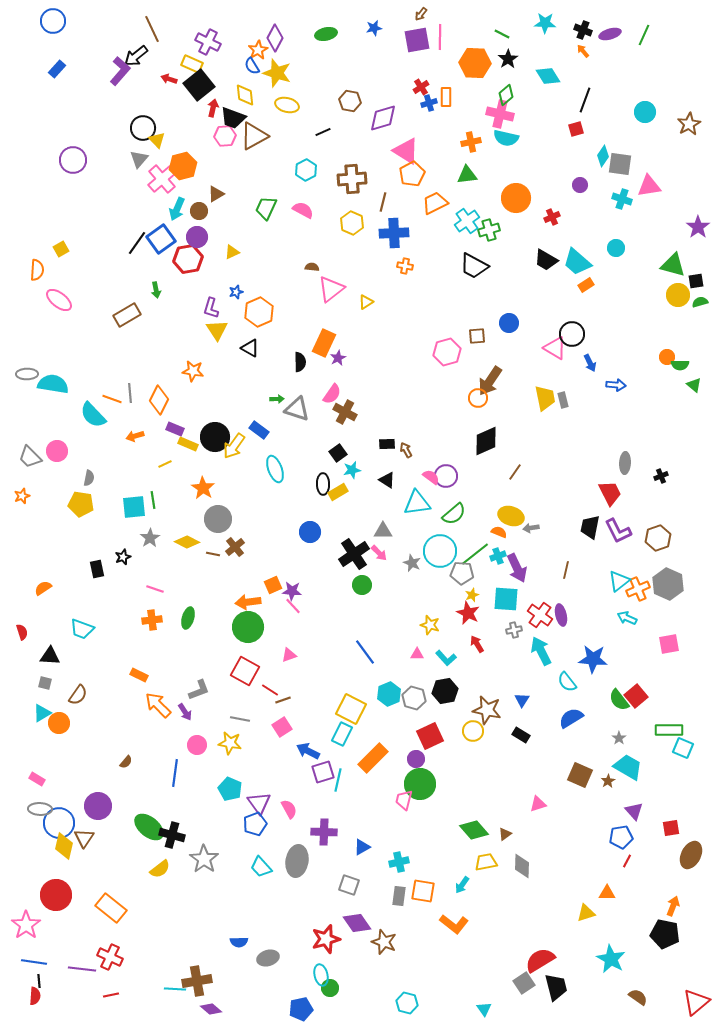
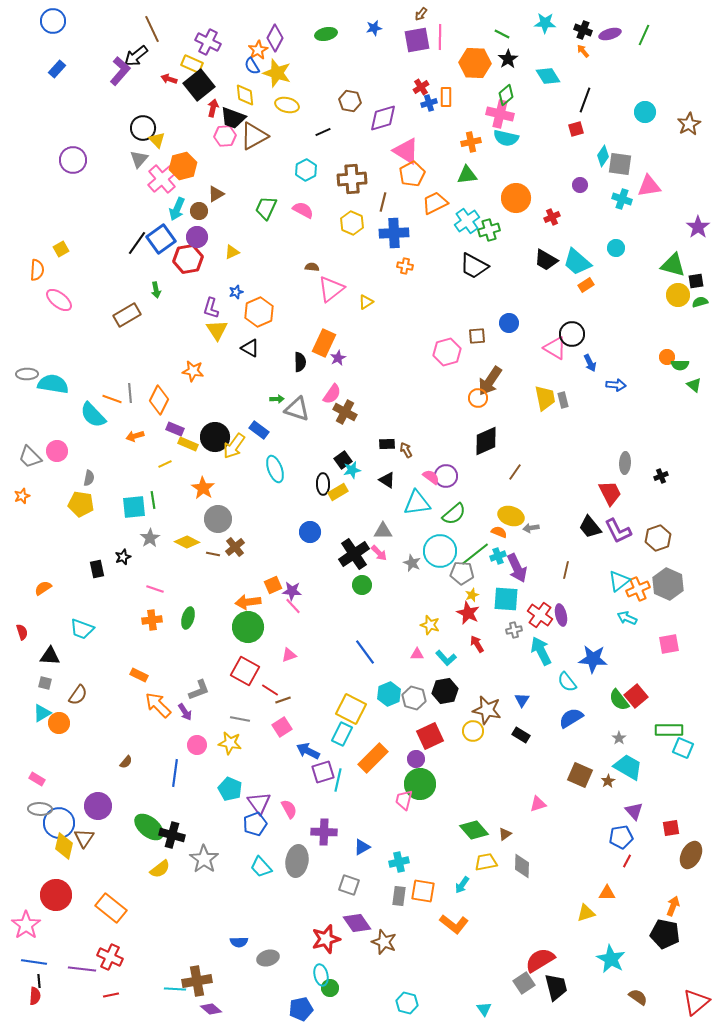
black square at (338, 453): moved 5 px right, 7 px down
black trapezoid at (590, 527): rotated 50 degrees counterclockwise
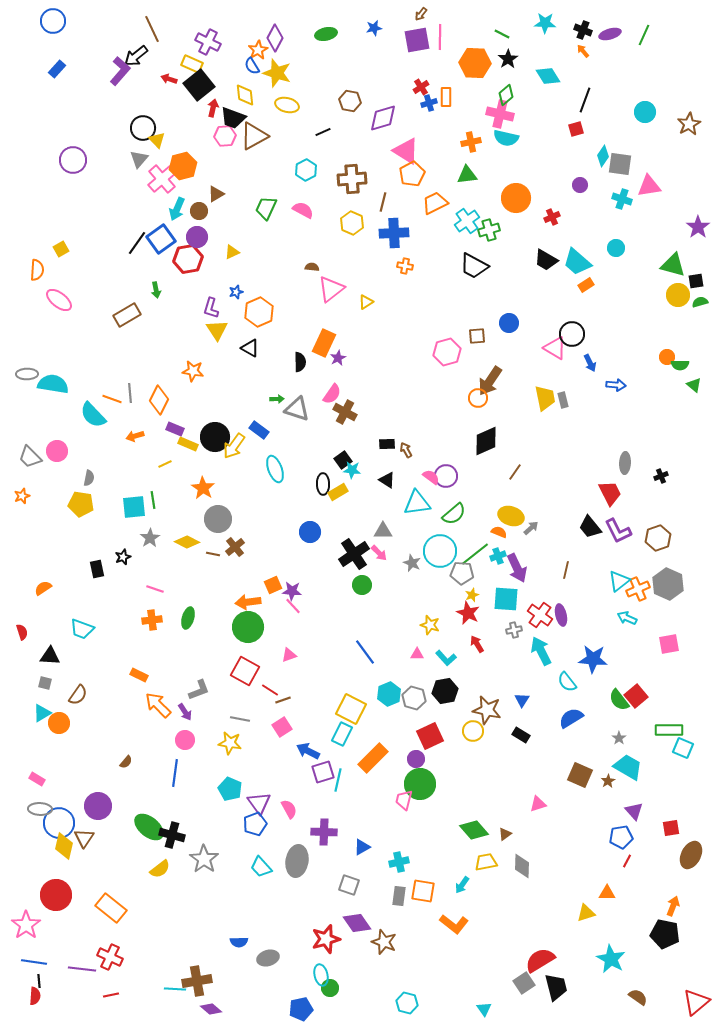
cyan star at (352, 470): rotated 18 degrees clockwise
gray arrow at (531, 528): rotated 147 degrees clockwise
pink circle at (197, 745): moved 12 px left, 5 px up
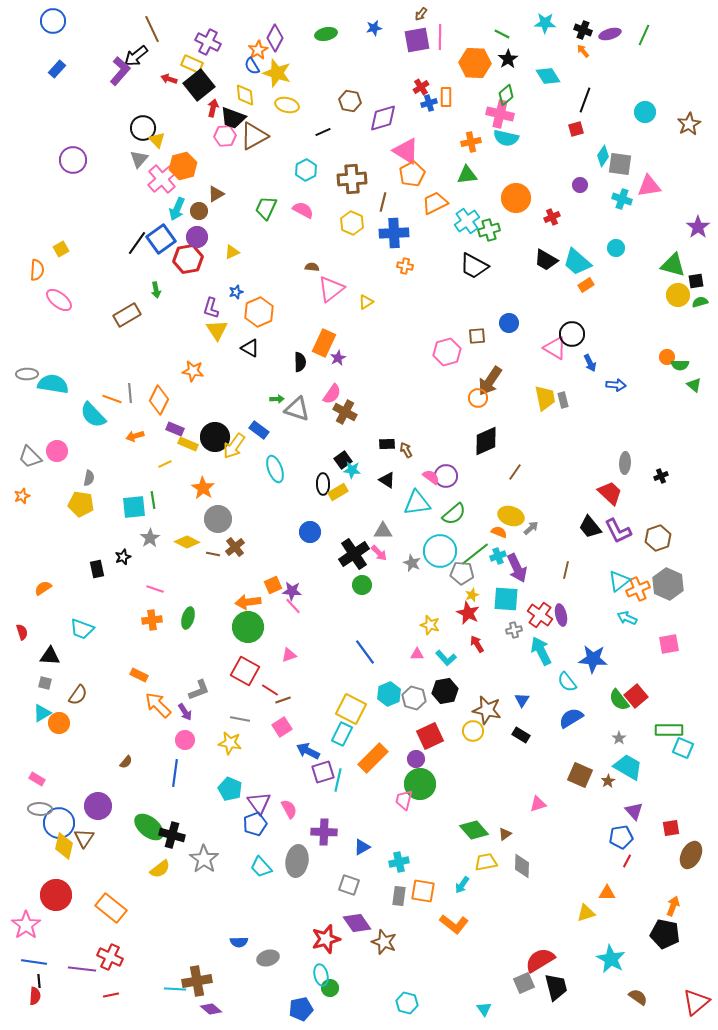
red trapezoid at (610, 493): rotated 20 degrees counterclockwise
gray square at (524, 983): rotated 10 degrees clockwise
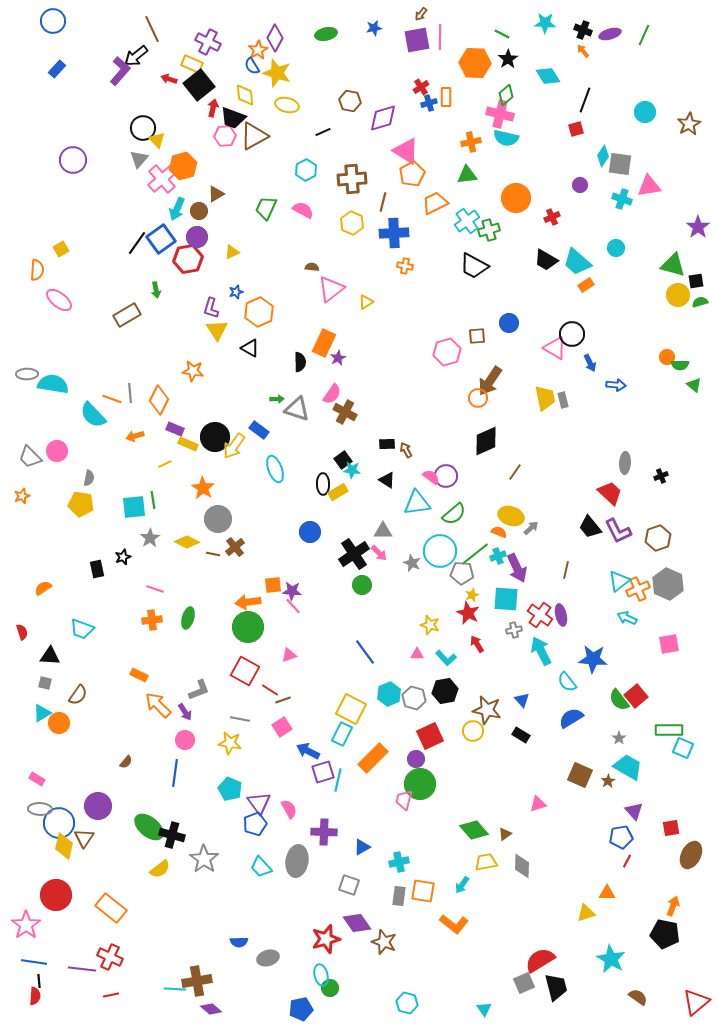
orange square at (273, 585): rotated 18 degrees clockwise
blue triangle at (522, 700): rotated 14 degrees counterclockwise
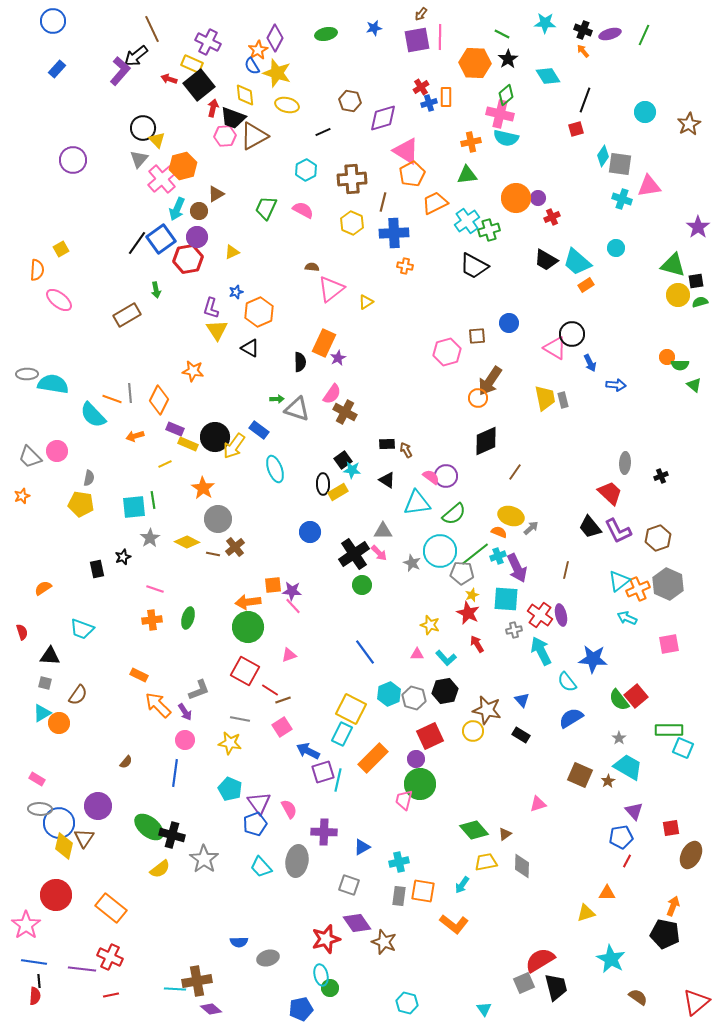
purple circle at (580, 185): moved 42 px left, 13 px down
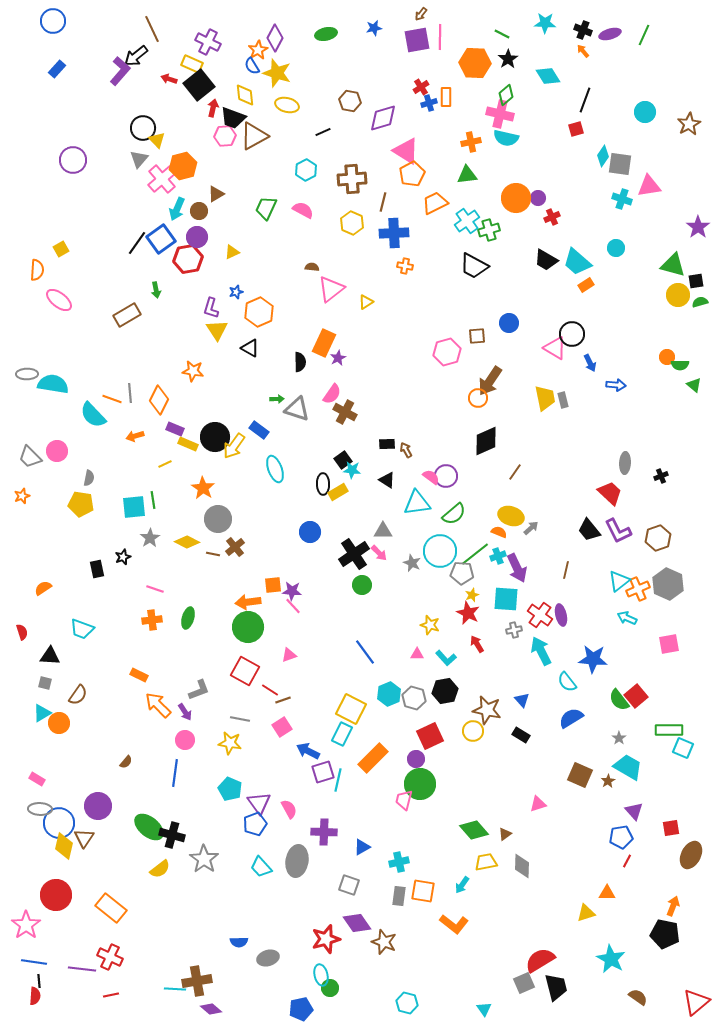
black trapezoid at (590, 527): moved 1 px left, 3 px down
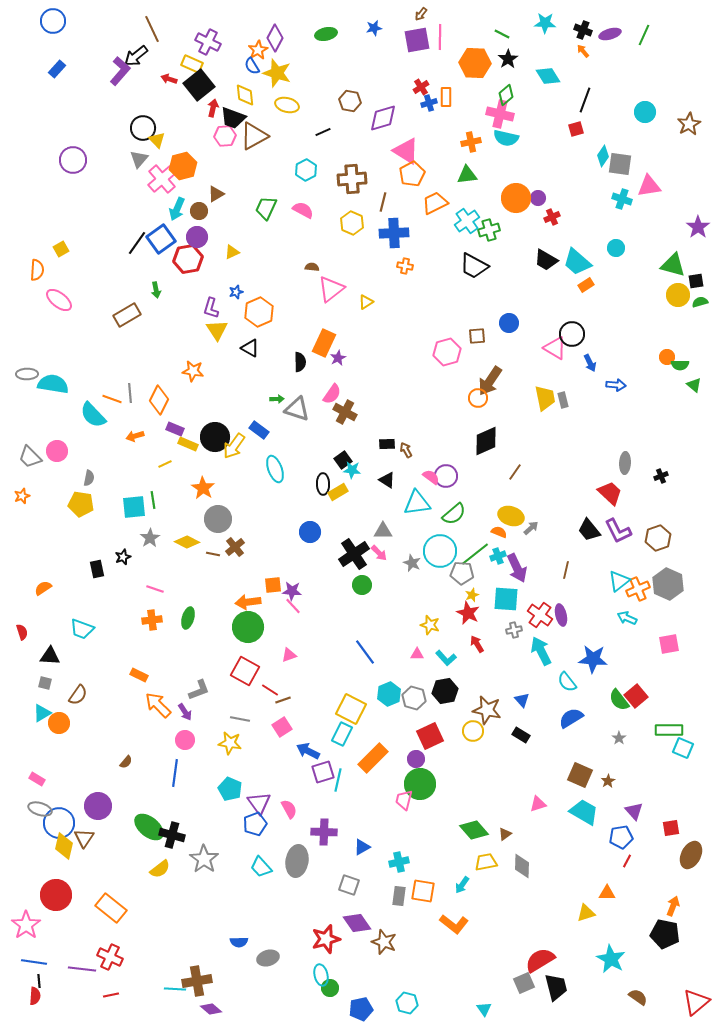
cyan trapezoid at (628, 767): moved 44 px left, 45 px down
gray ellipse at (40, 809): rotated 15 degrees clockwise
blue pentagon at (301, 1009): moved 60 px right
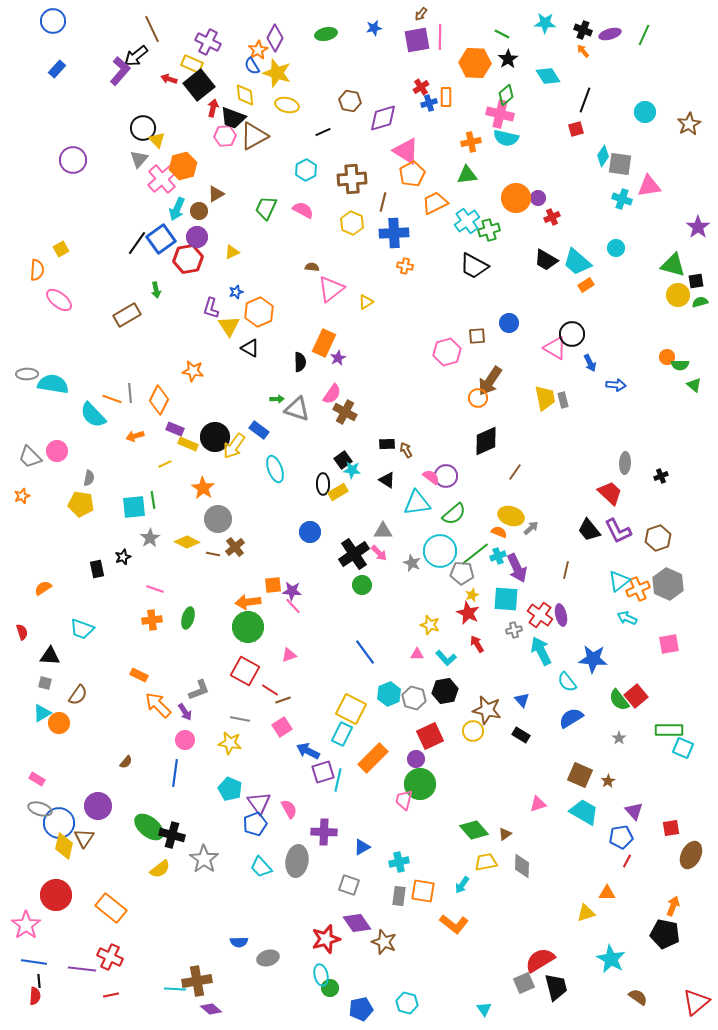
yellow triangle at (217, 330): moved 12 px right, 4 px up
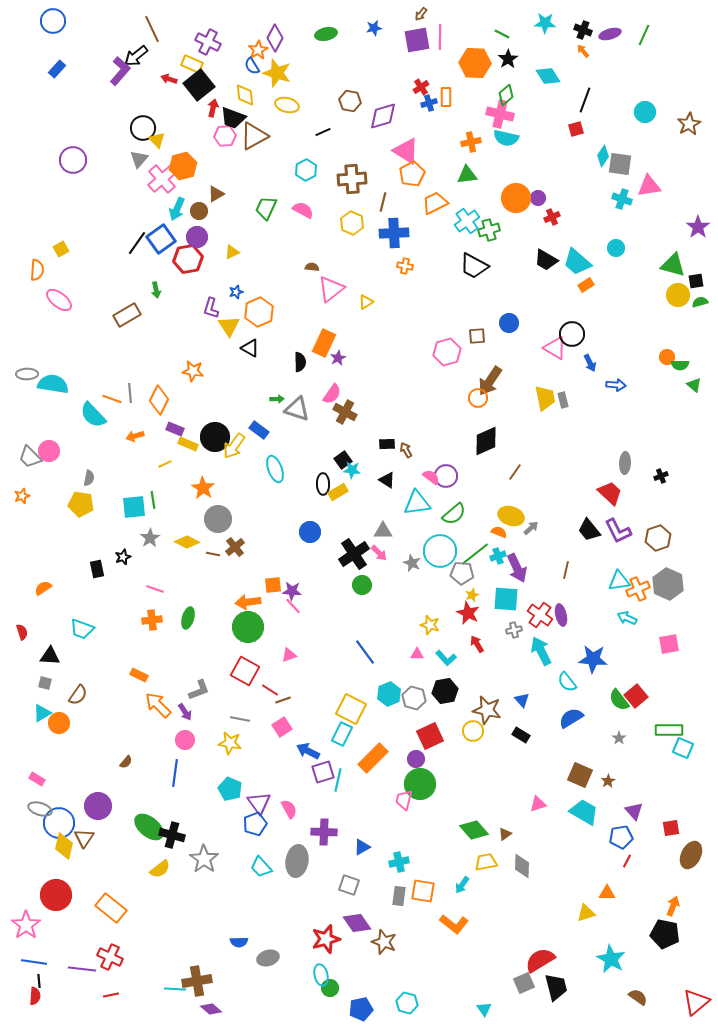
purple diamond at (383, 118): moved 2 px up
pink circle at (57, 451): moved 8 px left
cyan triangle at (619, 581): rotated 30 degrees clockwise
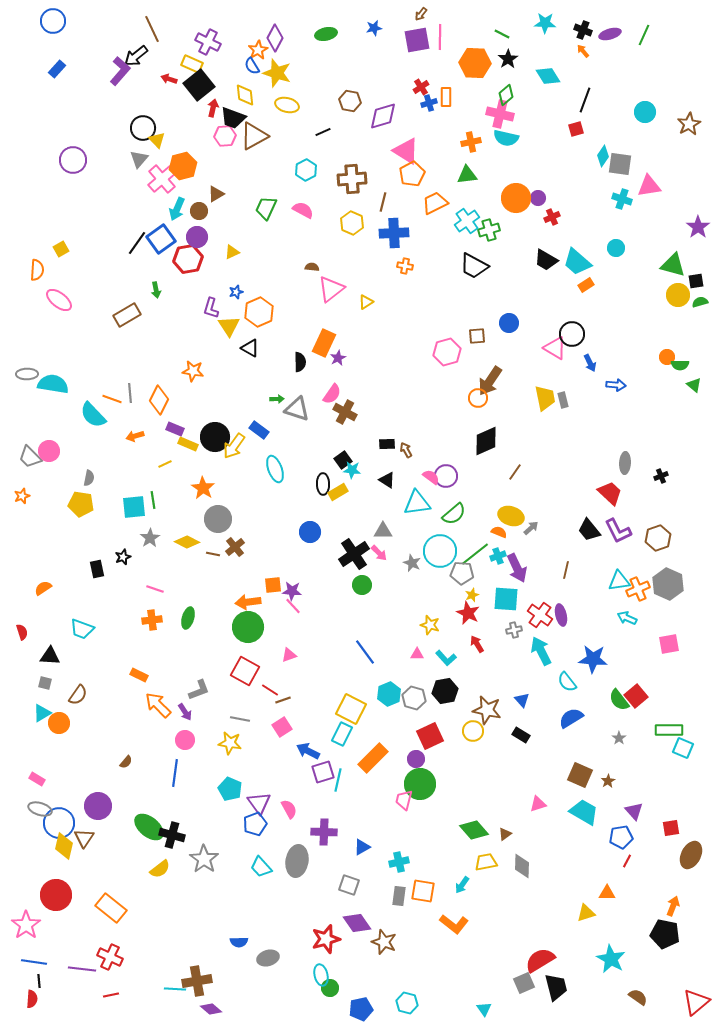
red semicircle at (35, 996): moved 3 px left, 3 px down
